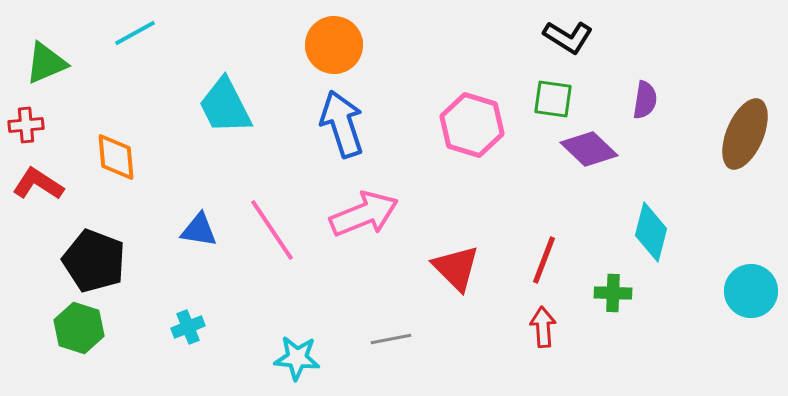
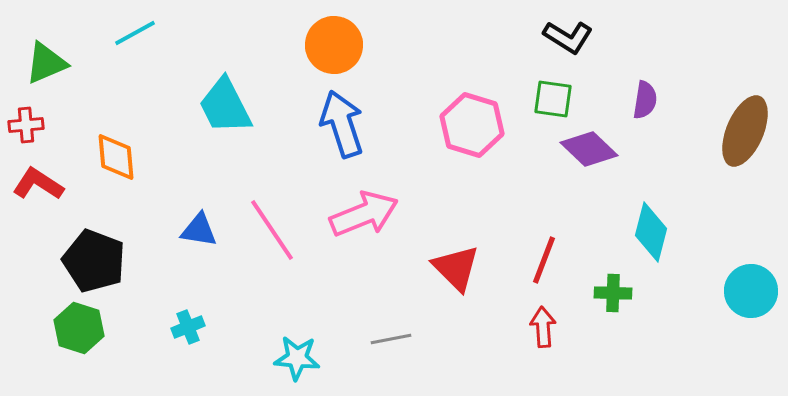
brown ellipse: moved 3 px up
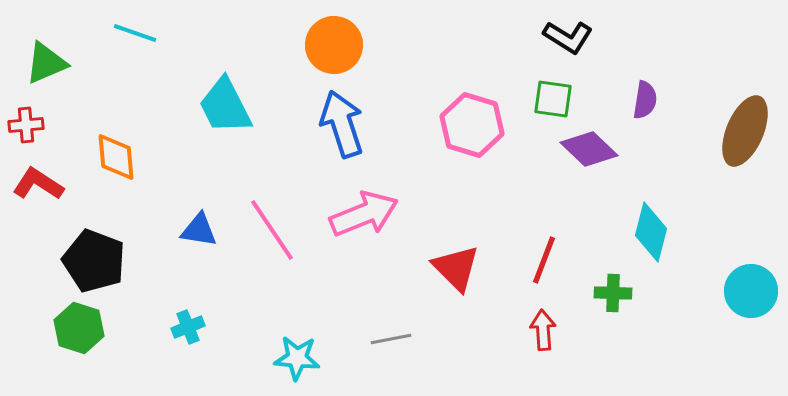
cyan line: rotated 48 degrees clockwise
red arrow: moved 3 px down
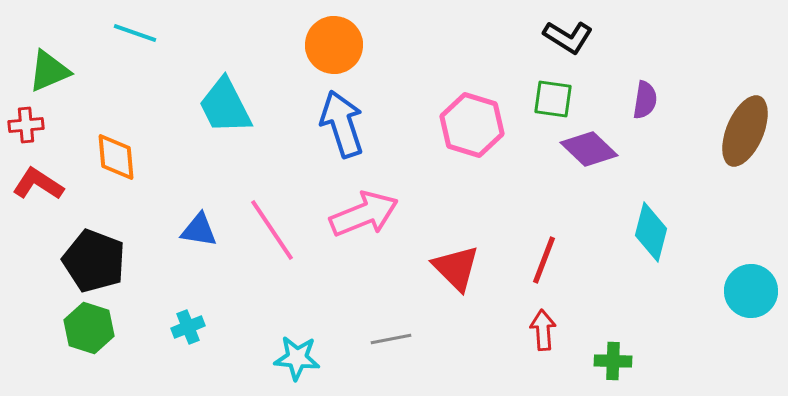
green triangle: moved 3 px right, 8 px down
green cross: moved 68 px down
green hexagon: moved 10 px right
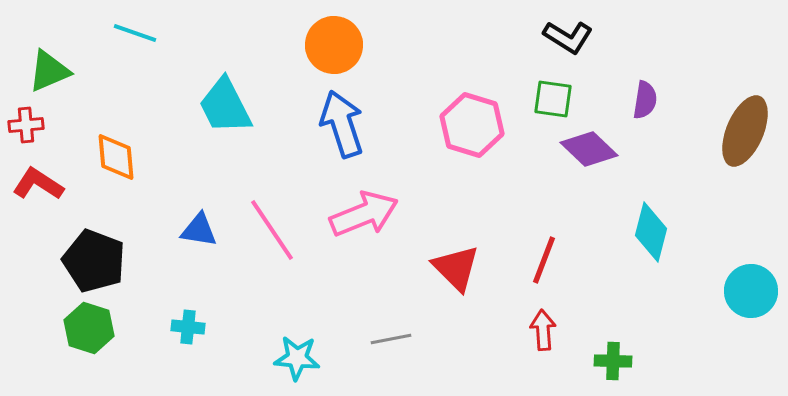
cyan cross: rotated 28 degrees clockwise
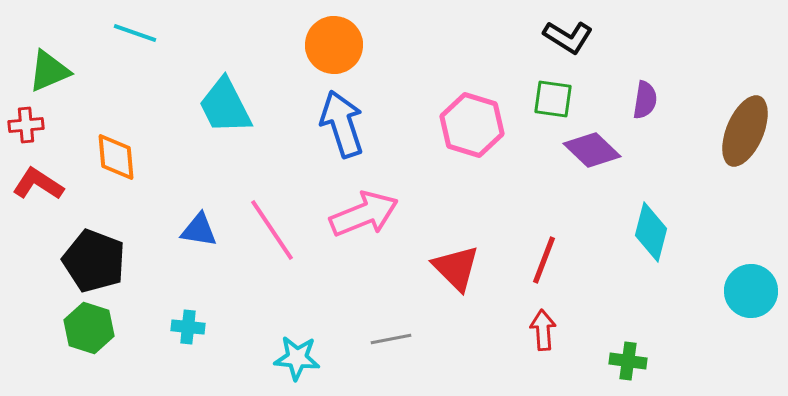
purple diamond: moved 3 px right, 1 px down
green cross: moved 15 px right; rotated 6 degrees clockwise
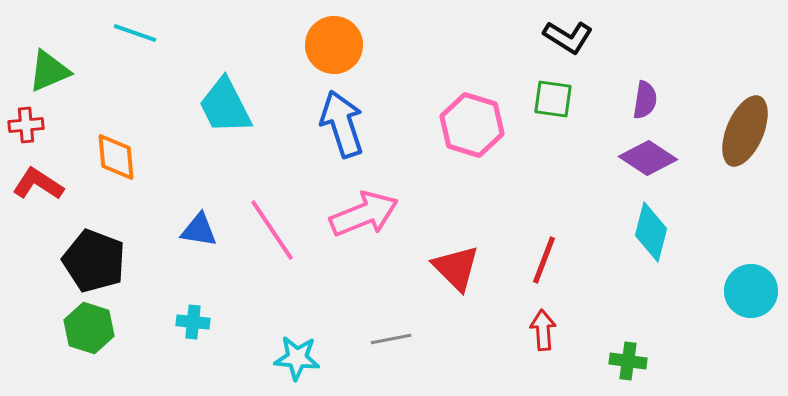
purple diamond: moved 56 px right, 8 px down; rotated 10 degrees counterclockwise
cyan cross: moved 5 px right, 5 px up
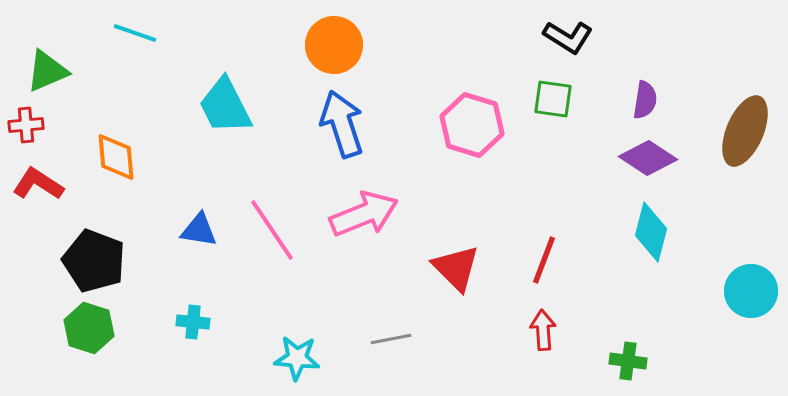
green triangle: moved 2 px left
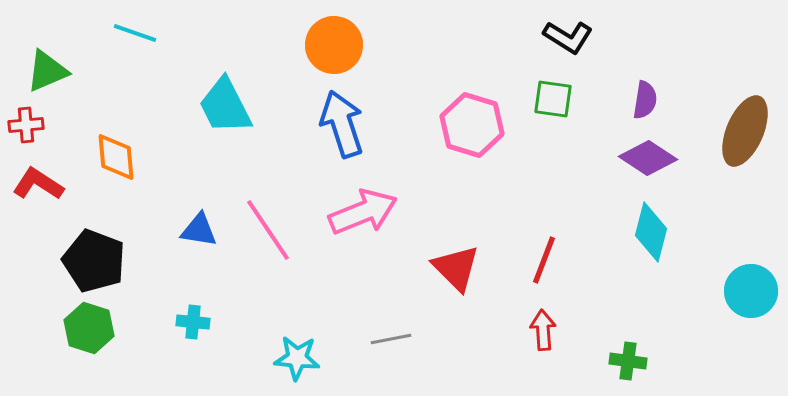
pink arrow: moved 1 px left, 2 px up
pink line: moved 4 px left
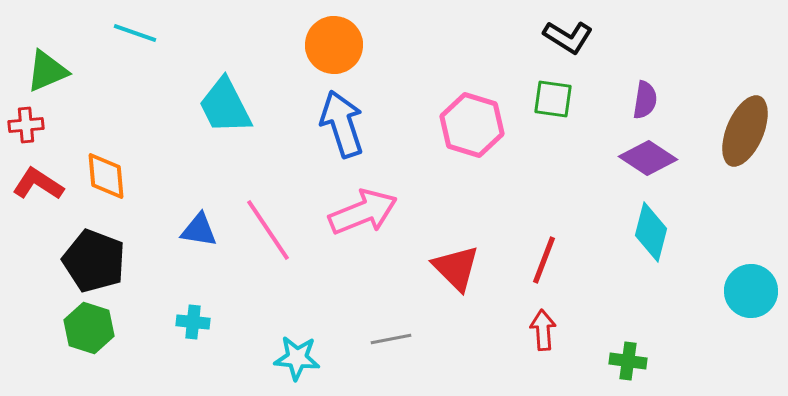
orange diamond: moved 10 px left, 19 px down
